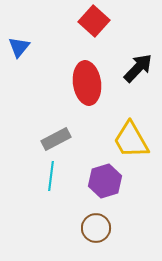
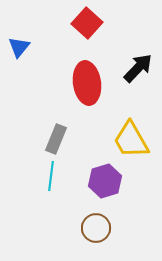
red square: moved 7 px left, 2 px down
gray rectangle: rotated 40 degrees counterclockwise
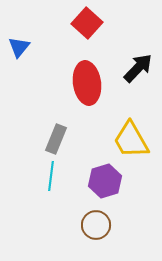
brown circle: moved 3 px up
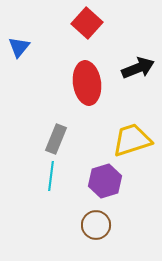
black arrow: rotated 24 degrees clockwise
yellow trapezoid: moved 1 px right; rotated 102 degrees clockwise
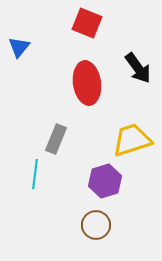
red square: rotated 20 degrees counterclockwise
black arrow: rotated 76 degrees clockwise
cyan line: moved 16 px left, 2 px up
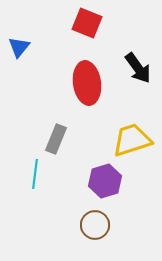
brown circle: moved 1 px left
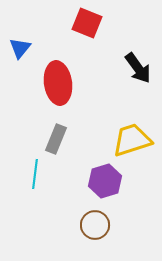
blue triangle: moved 1 px right, 1 px down
red ellipse: moved 29 px left
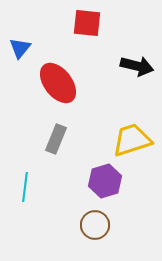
red square: rotated 16 degrees counterclockwise
black arrow: moved 1 px left, 2 px up; rotated 40 degrees counterclockwise
red ellipse: rotated 30 degrees counterclockwise
cyan line: moved 10 px left, 13 px down
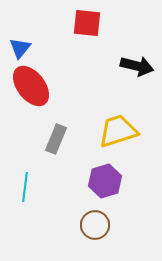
red ellipse: moved 27 px left, 3 px down
yellow trapezoid: moved 14 px left, 9 px up
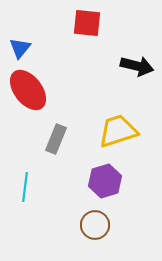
red ellipse: moved 3 px left, 4 px down
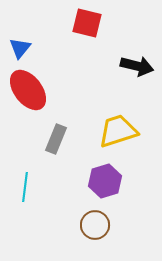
red square: rotated 8 degrees clockwise
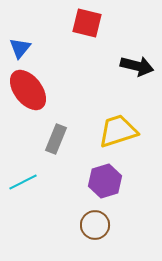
cyan line: moved 2 px left, 5 px up; rotated 56 degrees clockwise
